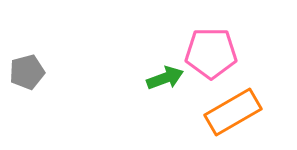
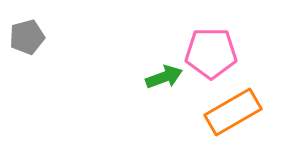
gray pentagon: moved 35 px up
green arrow: moved 1 px left, 1 px up
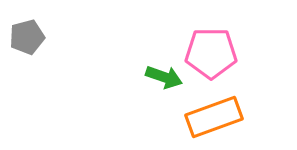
green arrow: rotated 39 degrees clockwise
orange rectangle: moved 19 px left, 5 px down; rotated 10 degrees clockwise
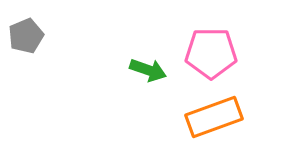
gray pentagon: moved 1 px left, 1 px up; rotated 8 degrees counterclockwise
green arrow: moved 16 px left, 7 px up
